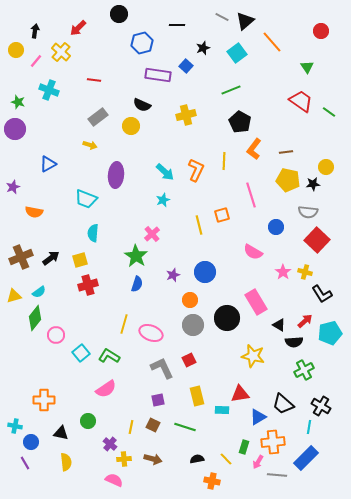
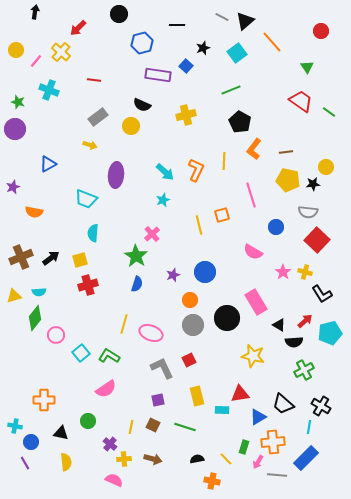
black arrow at (35, 31): moved 19 px up
cyan semicircle at (39, 292): rotated 32 degrees clockwise
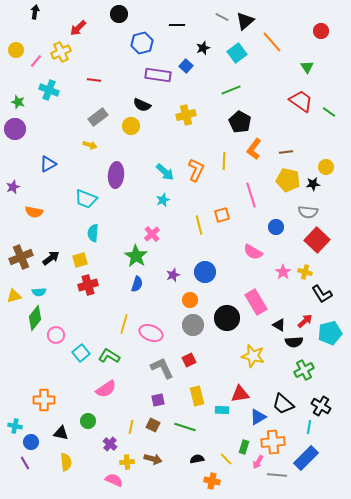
yellow cross at (61, 52): rotated 24 degrees clockwise
yellow cross at (124, 459): moved 3 px right, 3 px down
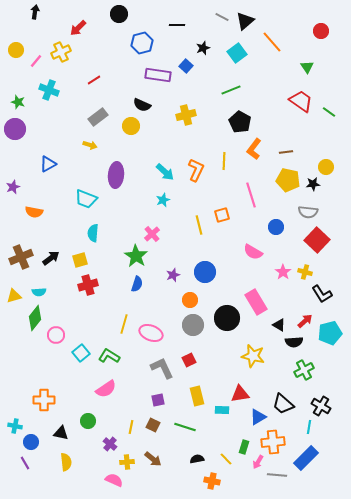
red line at (94, 80): rotated 40 degrees counterclockwise
brown arrow at (153, 459): rotated 24 degrees clockwise
